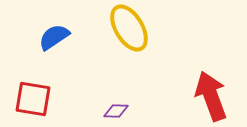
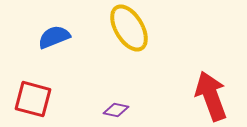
blue semicircle: rotated 12 degrees clockwise
red square: rotated 6 degrees clockwise
purple diamond: moved 1 px up; rotated 10 degrees clockwise
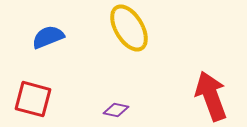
blue semicircle: moved 6 px left
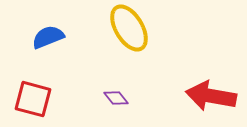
red arrow: rotated 60 degrees counterclockwise
purple diamond: moved 12 px up; rotated 40 degrees clockwise
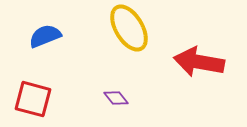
blue semicircle: moved 3 px left, 1 px up
red arrow: moved 12 px left, 34 px up
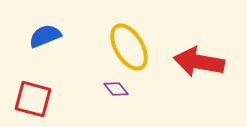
yellow ellipse: moved 19 px down
purple diamond: moved 9 px up
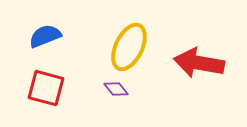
yellow ellipse: rotated 57 degrees clockwise
red arrow: moved 1 px down
red square: moved 13 px right, 11 px up
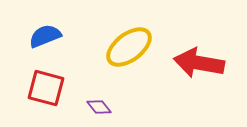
yellow ellipse: rotated 27 degrees clockwise
purple diamond: moved 17 px left, 18 px down
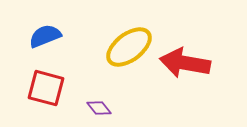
red arrow: moved 14 px left
purple diamond: moved 1 px down
